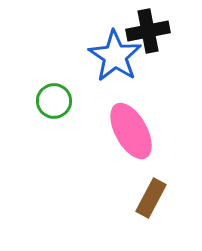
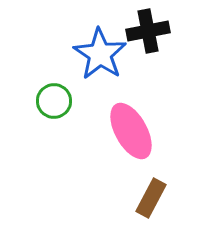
blue star: moved 15 px left, 2 px up
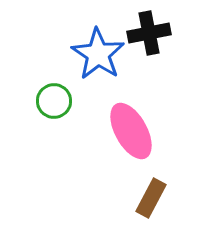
black cross: moved 1 px right, 2 px down
blue star: moved 2 px left
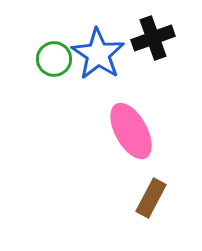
black cross: moved 4 px right, 5 px down; rotated 9 degrees counterclockwise
green circle: moved 42 px up
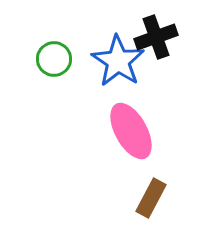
black cross: moved 3 px right, 1 px up
blue star: moved 20 px right, 7 px down
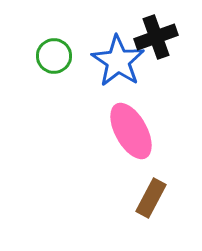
green circle: moved 3 px up
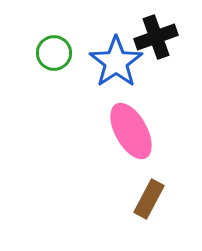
green circle: moved 3 px up
blue star: moved 2 px left, 1 px down; rotated 4 degrees clockwise
brown rectangle: moved 2 px left, 1 px down
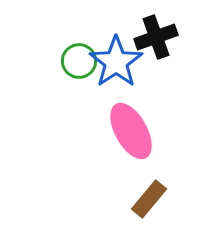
green circle: moved 25 px right, 8 px down
brown rectangle: rotated 12 degrees clockwise
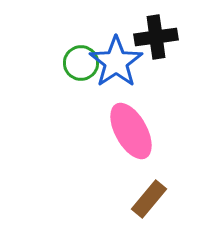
black cross: rotated 12 degrees clockwise
green circle: moved 2 px right, 2 px down
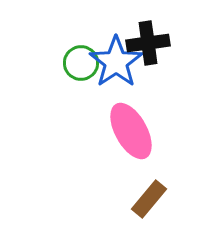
black cross: moved 8 px left, 6 px down
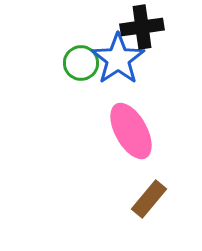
black cross: moved 6 px left, 16 px up
blue star: moved 2 px right, 3 px up
